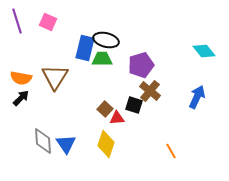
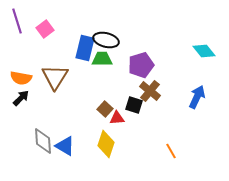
pink square: moved 3 px left, 7 px down; rotated 30 degrees clockwise
blue triangle: moved 1 px left, 2 px down; rotated 25 degrees counterclockwise
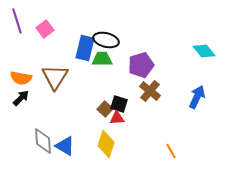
black square: moved 15 px left, 1 px up
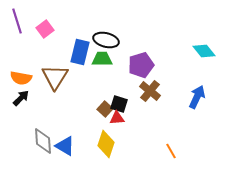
blue rectangle: moved 5 px left, 4 px down
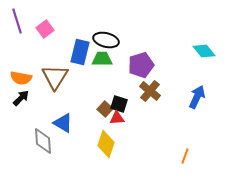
blue triangle: moved 2 px left, 23 px up
orange line: moved 14 px right, 5 px down; rotated 49 degrees clockwise
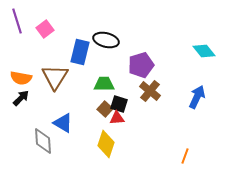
green trapezoid: moved 2 px right, 25 px down
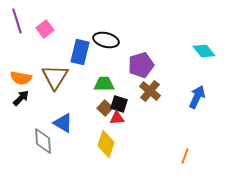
brown square: moved 1 px up
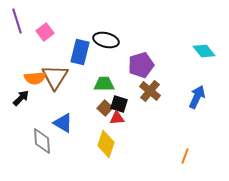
pink square: moved 3 px down
orange semicircle: moved 14 px right; rotated 15 degrees counterclockwise
gray diamond: moved 1 px left
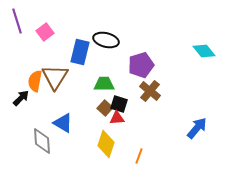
orange semicircle: moved 3 px down; rotated 105 degrees clockwise
blue arrow: moved 31 px down; rotated 15 degrees clockwise
orange line: moved 46 px left
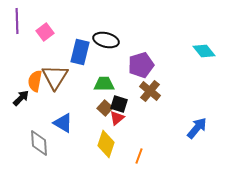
purple line: rotated 15 degrees clockwise
red triangle: rotated 35 degrees counterclockwise
gray diamond: moved 3 px left, 2 px down
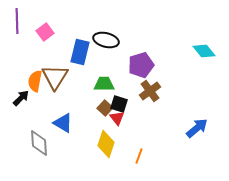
brown cross: rotated 15 degrees clockwise
red triangle: rotated 28 degrees counterclockwise
blue arrow: rotated 10 degrees clockwise
